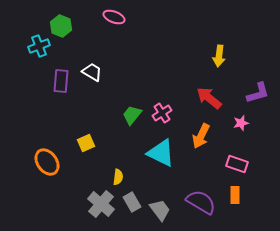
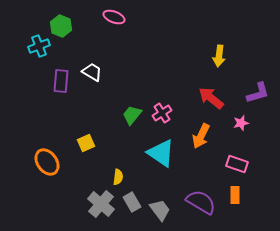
red arrow: moved 2 px right
cyan triangle: rotated 8 degrees clockwise
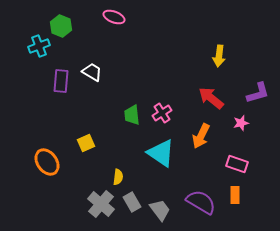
green trapezoid: rotated 45 degrees counterclockwise
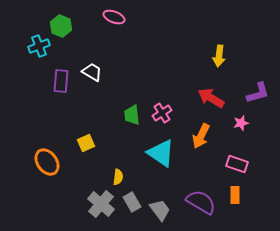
red arrow: rotated 8 degrees counterclockwise
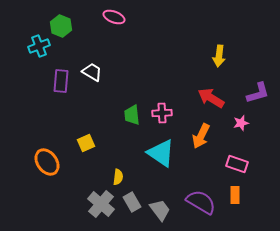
pink cross: rotated 30 degrees clockwise
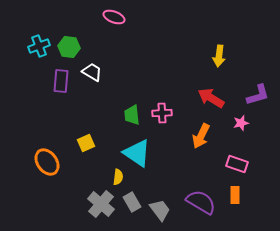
green hexagon: moved 8 px right, 21 px down; rotated 15 degrees counterclockwise
purple L-shape: moved 2 px down
cyan triangle: moved 24 px left
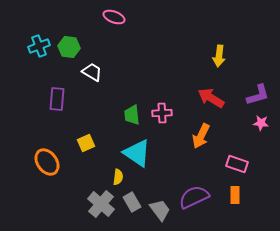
purple rectangle: moved 4 px left, 18 px down
pink star: moved 20 px right; rotated 21 degrees clockwise
purple semicircle: moved 7 px left, 5 px up; rotated 56 degrees counterclockwise
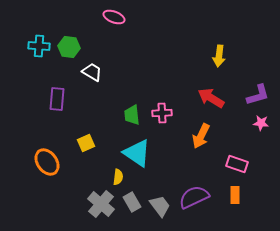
cyan cross: rotated 25 degrees clockwise
gray trapezoid: moved 4 px up
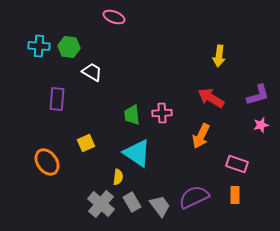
pink star: moved 2 px down; rotated 21 degrees counterclockwise
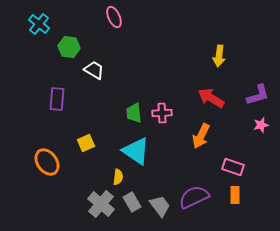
pink ellipse: rotated 45 degrees clockwise
cyan cross: moved 22 px up; rotated 35 degrees clockwise
white trapezoid: moved 2 px right, 2 px up
green trapezoid: moved 2 px right, 2 px up
cyan triangle: moved 1 px left, 2 px up
pink rectangle: moved 4 px left, 3 px down
